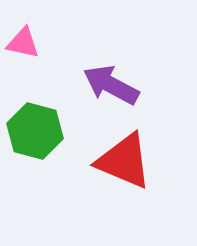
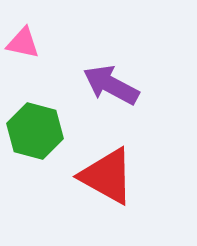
red triangle: moved 17 px left, 15 px down; rotated 6 degrees clockwise
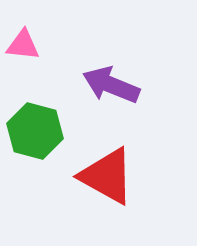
pink triangle: moved 2 px down; rotated 6 degrees counterclockwise
purple arrow: rotated 6 degrees counterclockwise
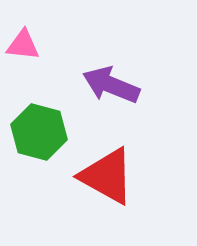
green hexagon: moved 4 px right, 1 px down
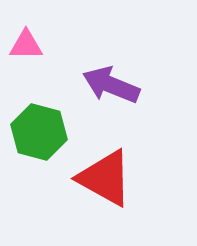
pink triangle: moved 3 px right; rotated 6 degrees counterclockwise
red triangle: moved 2 px left, 2 px down
